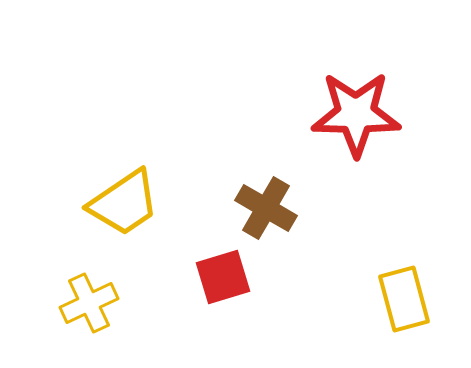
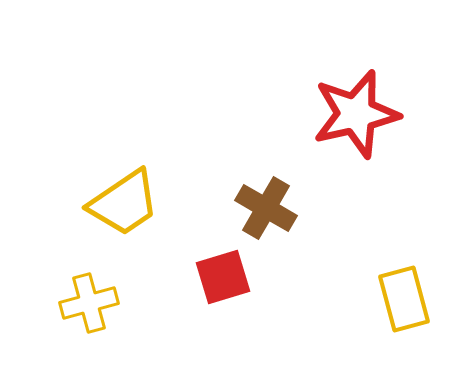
red star: rotated 14 degrees counterclockwise
yellow cross: rotated 10 degrees clockwise
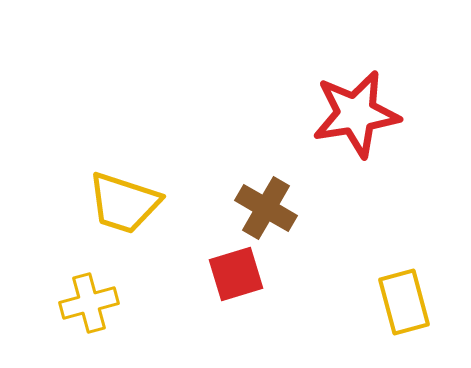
red star: rotated 4 degrees clockwise
yellow trapezoid: rotated 52 degrees clockwise
red square: moved 13 px right, 3 px up
yellow rectangle: moved 3 px down
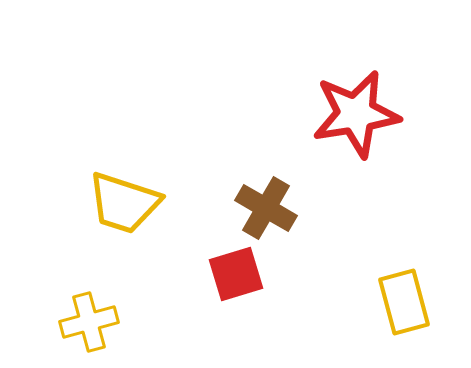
yellow cross: moved 19 px down
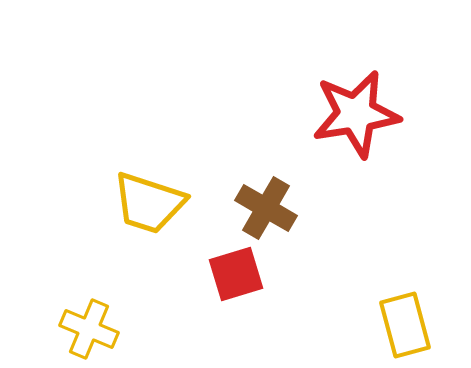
yellow trapezoid: moved 25 px right
yellow rectangle: moved 1 px right, 23 px down
yellow cross: moved 7 px down; rotated 38 degrees clockwise
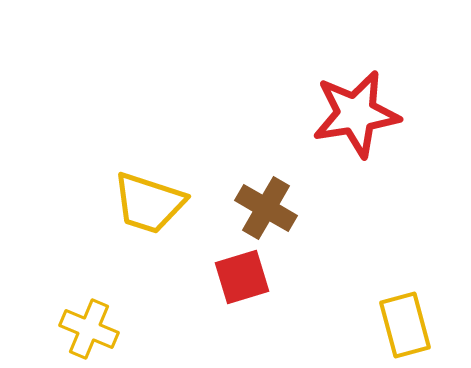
red square: moved 6 px right, 3 px down
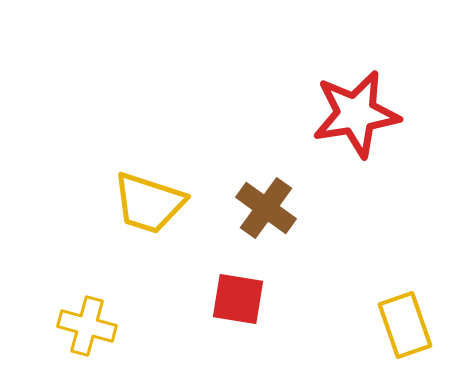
brown cross: rotated 6 degrees clockwise
red square: moved 4 px left, 22 px down; rotated 26 degrees clockwise
yellow rectangle: rotated 4 degrees counterclockwise
yellow cross: moved 2 px left, 3 px up; rotated 8 degrees counterclockwise
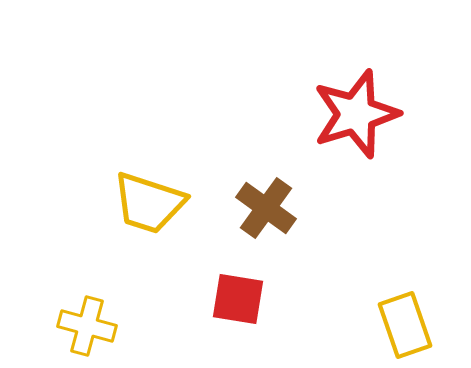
red star: rotated 8 degrees counterclockwise
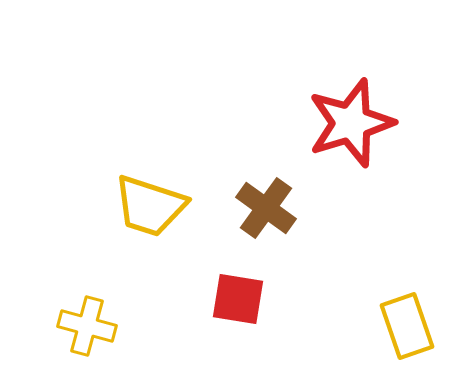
red star: moved 5 px left, 9 px down
yellow trapezoid: moved 1 px right, 3 px down
yellow rectangle: moved 2 px right, 1 px down
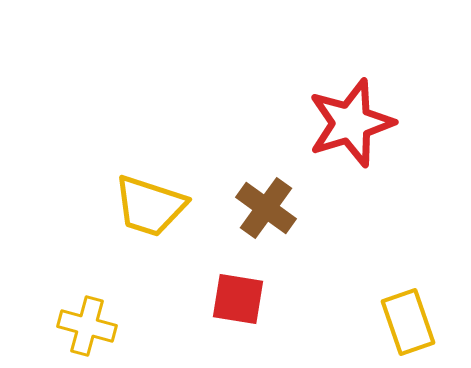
yellow rectangle: moved 1 px right, 4 px up
